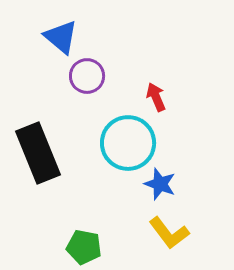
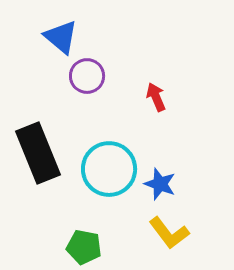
cyan circle: moved 19 px left, 26 px down
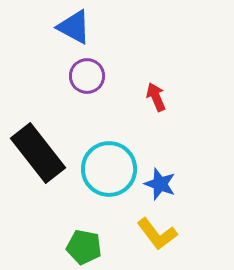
blue triangle: moved 13 px right, 10 px up; rotated 12 degrees counterclockwise
black rectangle: rotated 16 degrees counterclockwise
yellow L-shape: moved 12 px left, 1 px down
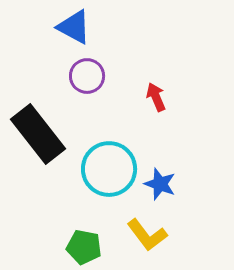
black rectangle: moved 19 px up
yellow L-shape: moved 10 px left, 1 px down
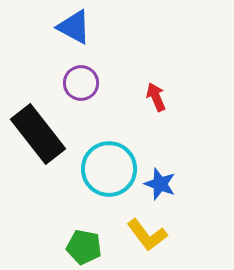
purple circle: moved 6 px left, 7 px down
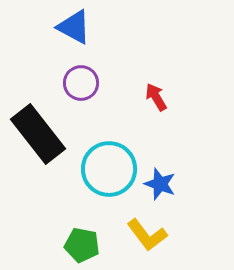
red arrow: rotated 8 degrees counterclockwise
green pentagon: moved 2 px left, 2 px up
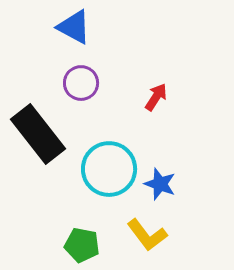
red arrow: rotated 64 degrees clockwise
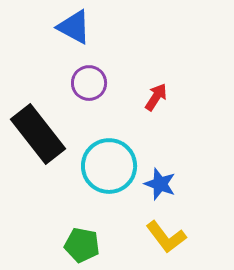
purple circle: moved 8 px right
cyan circle: moved 3 px up
yellow L-shape: moved 19 px right, 2 px down
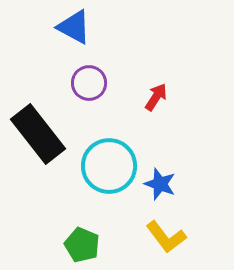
green pentagon: rotated 12 degrees clockwise
